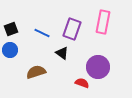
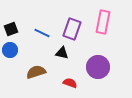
black triangle: rotated 24 degrees counterclockwise
red semicircle: moved 12 px left
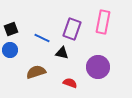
blue line: moved 5 px down
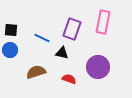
black square: moved 1 px down; rotated 24 degrees clockwise
red semicircle: moved 1 px left, 4 px up
